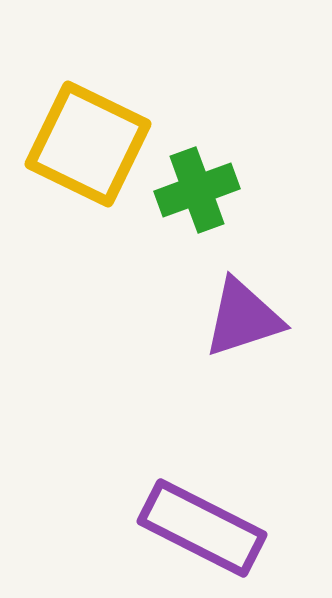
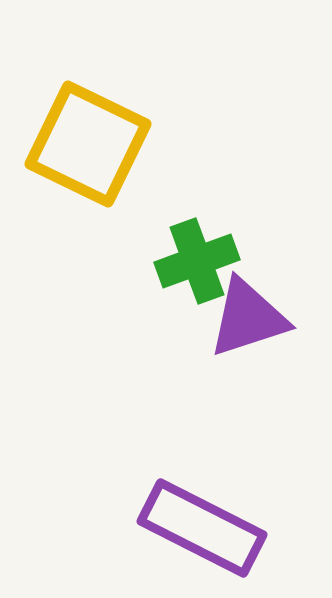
green cross: moved 71 px down
purple triangle: moved 5 px right
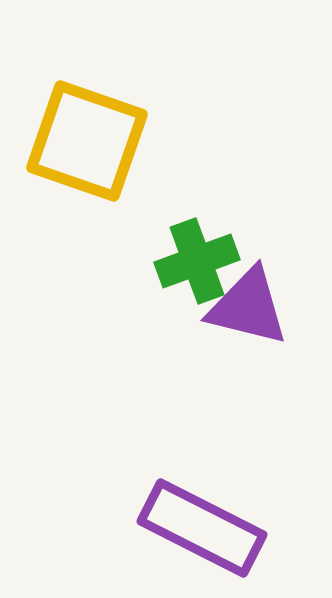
yellow square: moved 1 px left, 3 px up; rotated 7 degrees counterclockwise
purple triangle: moved 11 px up; rotated 32 degrees clockwise
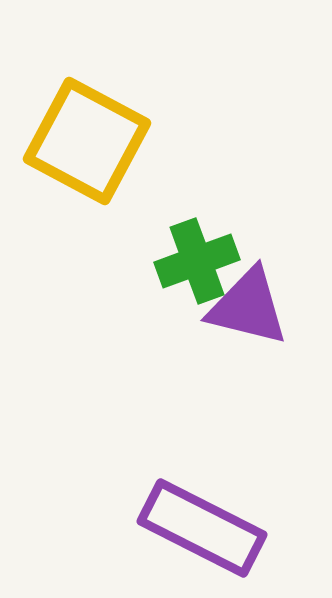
yellow square: rotated 9 degrees clockwise
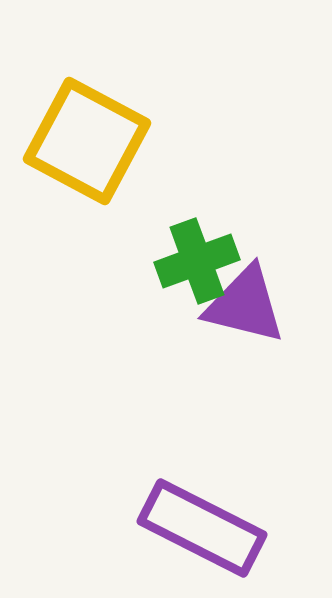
purple triangle: moved 3 px left, 2 px up
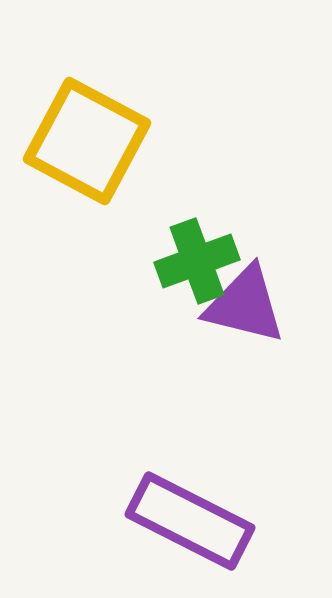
purple rectangle: moved 12 px left, 7 px up
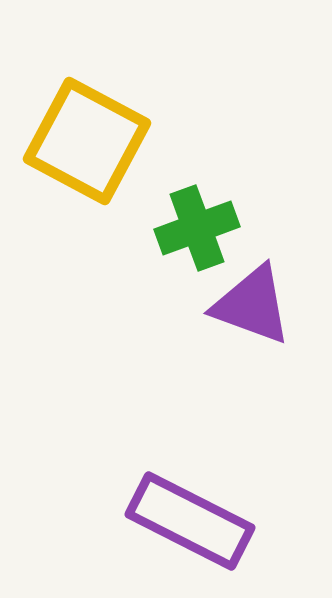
green cross: moved 33 px up
purple triangle: moved 7 px right; rotated 6 degrees clockwise
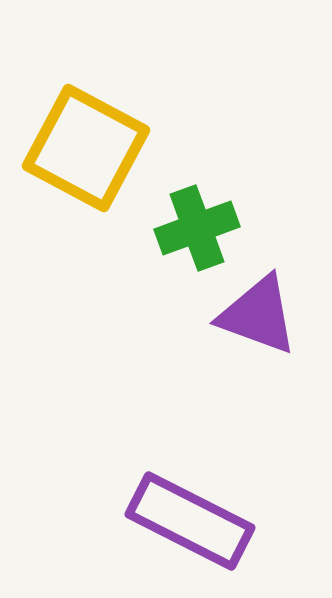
yellow square: moved 1 px left, 7 px down
purple triangle: moved 6 px right, 10 px down
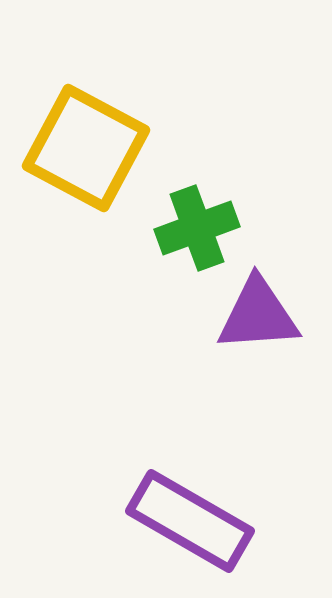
purple triangle: rotated 24 degrees counterclockwise
purple rectangle: rotated 3 degrees clockwise
